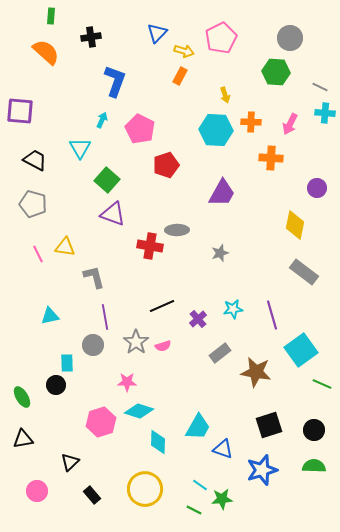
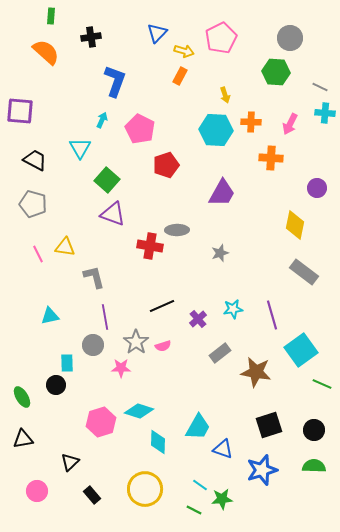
pink star at (127, 382): moved 6 px left, 14 px up
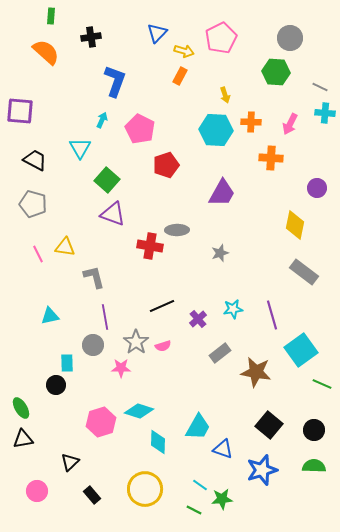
green ellipse at (22, 397): moved 1 px left, 11 px down
black square at (269, 425): rotated 32 degrees counterclockwise
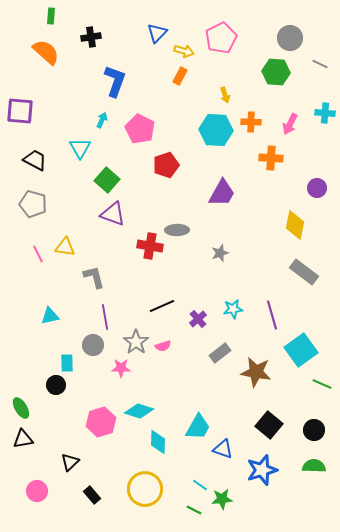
gray line at (320, 87): moved 23 px up
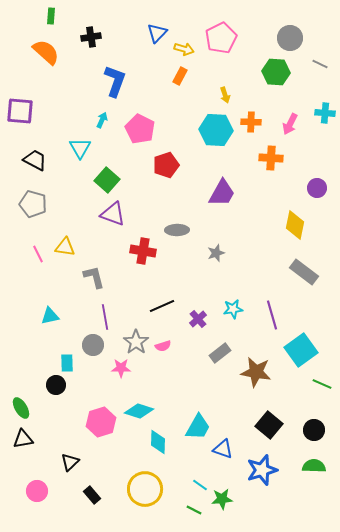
yellow arrow at (184, 51): moved 2 px up
red cross at (150, 246): moved 7 px left, 5 px down
gray star at (220, 253): moved 4 px left
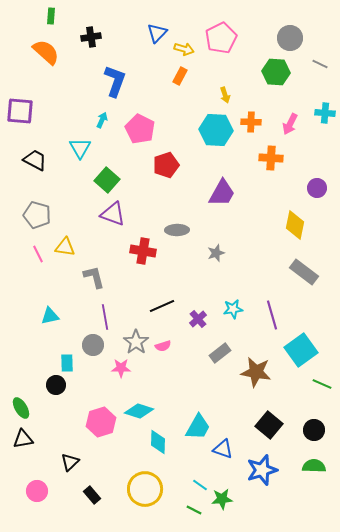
gray pentagon at (33, 204): moved 4 px right, 11 px down
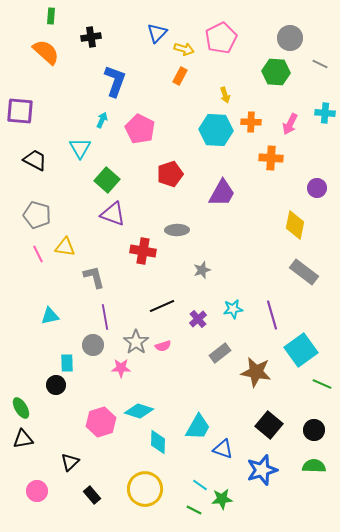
red pentagon at (166, 165): moved 4 px right, 9 px down
gray star at (216, 253): moved 14 px left, 17 px down
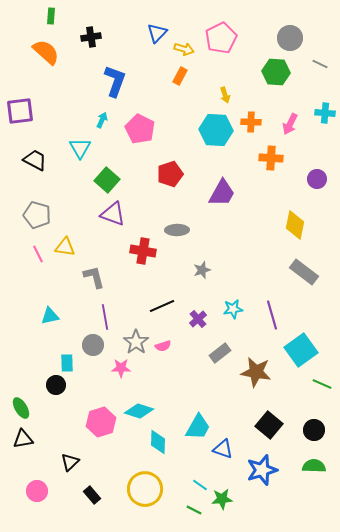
purple square at (20, 111): rotated 12 degrees counterclockwise
purple circle at (317, 188): moved 9 px up
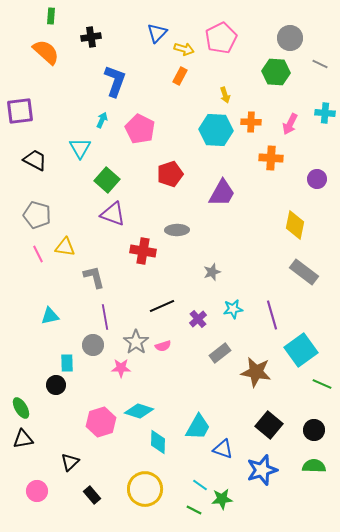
gray star at (202, 270): moved 10 px right, 2 px down
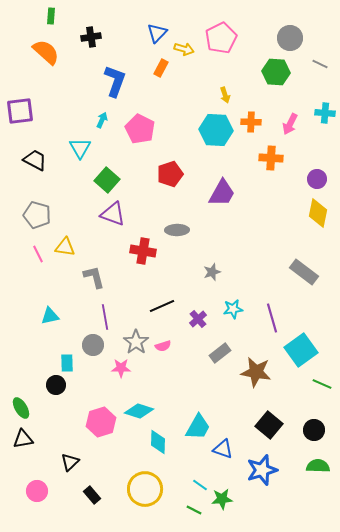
orange rectangle at (180, 76): moved 19 px left, 8 px up
yellow diamond at (295, 225): moved 23 px right, 12 px up
purple line at (272, 315): moved 3 px down
green semicircle at (314, 466): moved 4 px right
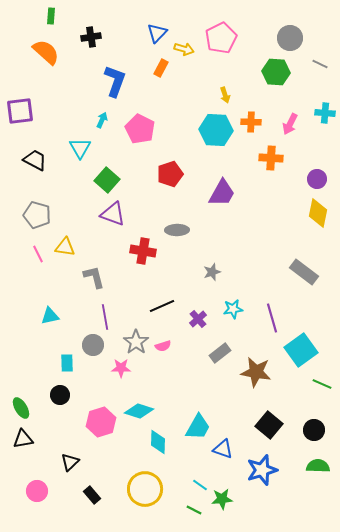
black circle at (56, 385): moved 4 px right, 10 px down
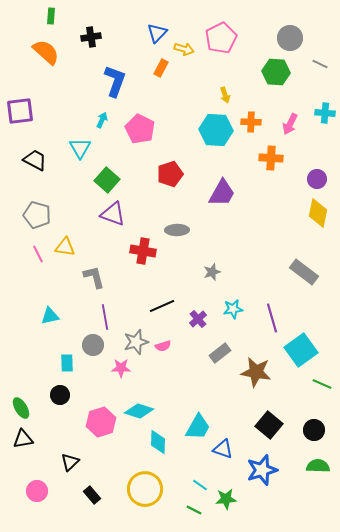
gray star at (136, 342): rotated 20 degrees clockwise
green star at (222, 499): moved 4 px right
